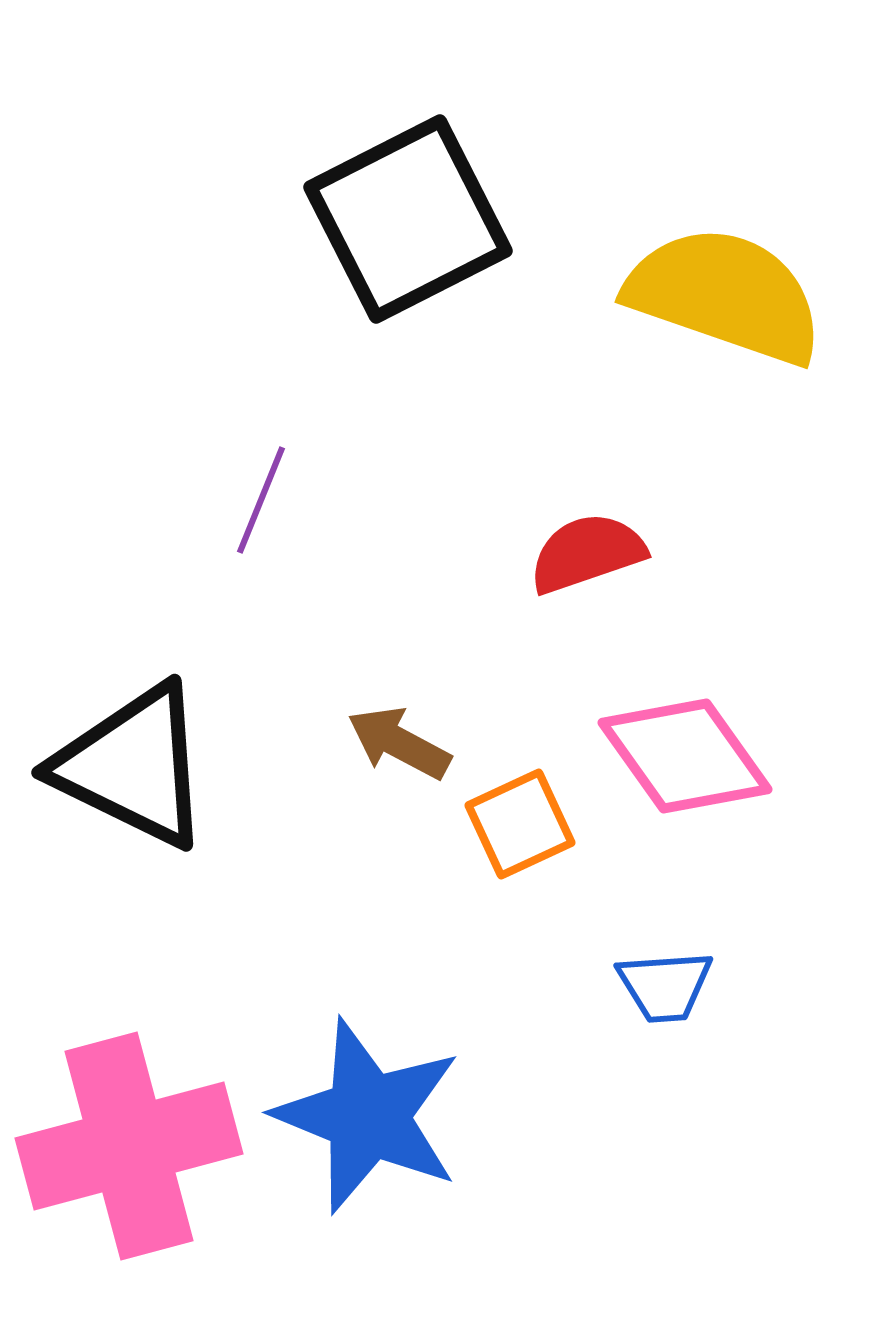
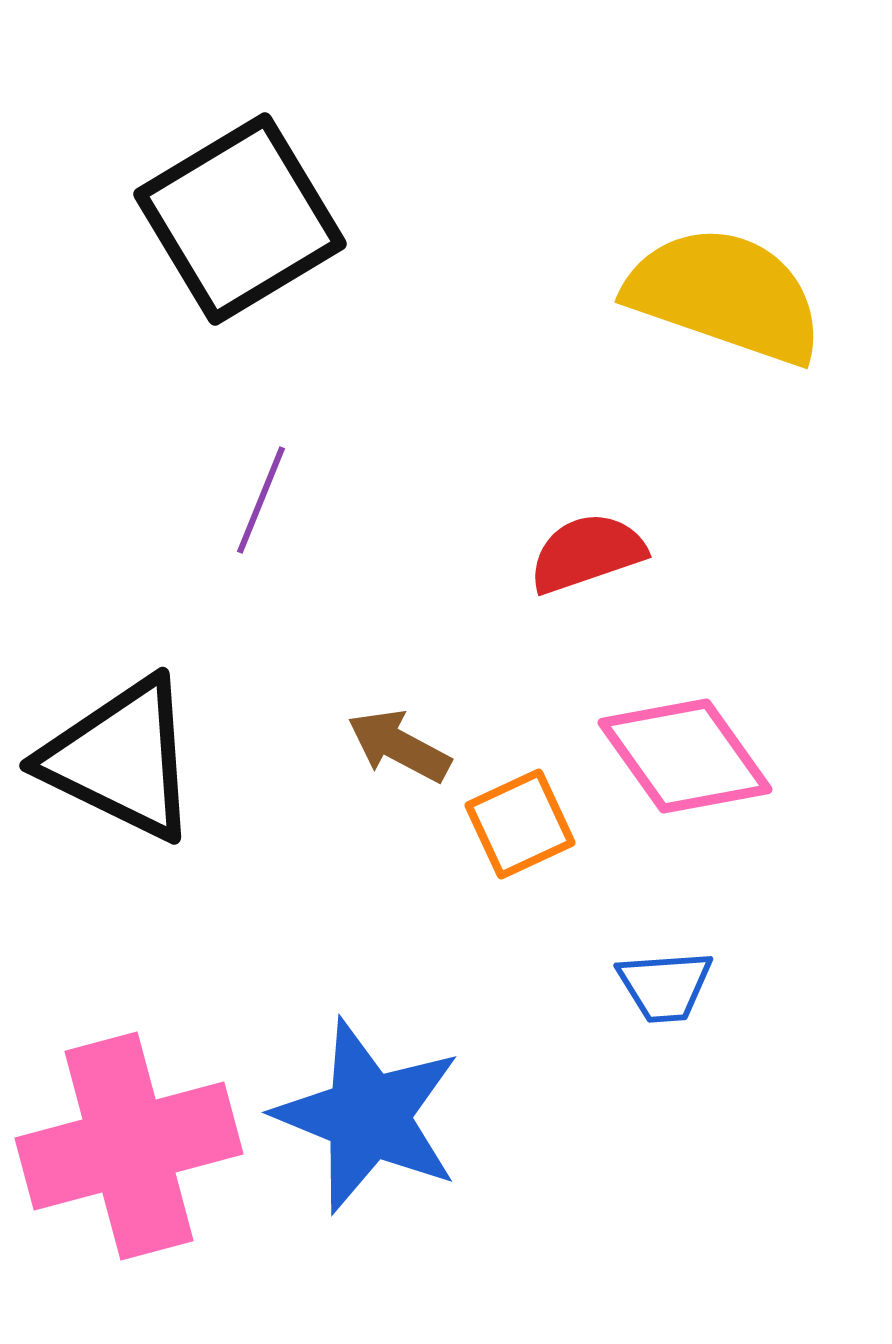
black square: moved 168 px left; rotated 4 degrees counterclockwise
brown arrow: moved 3 px down
black triangle: moved 12 px left, 7 px up
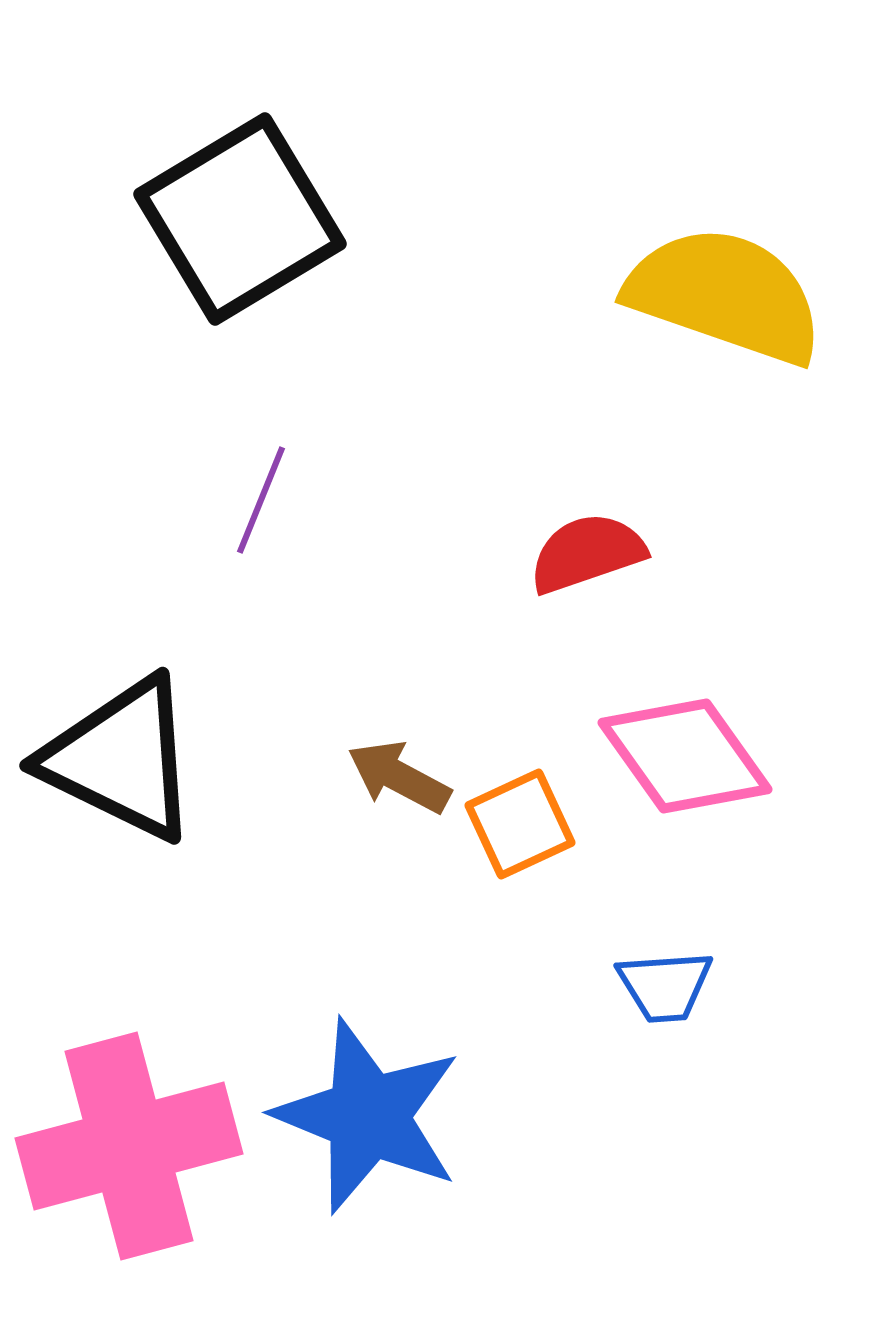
brown arrow: moved 31 px down
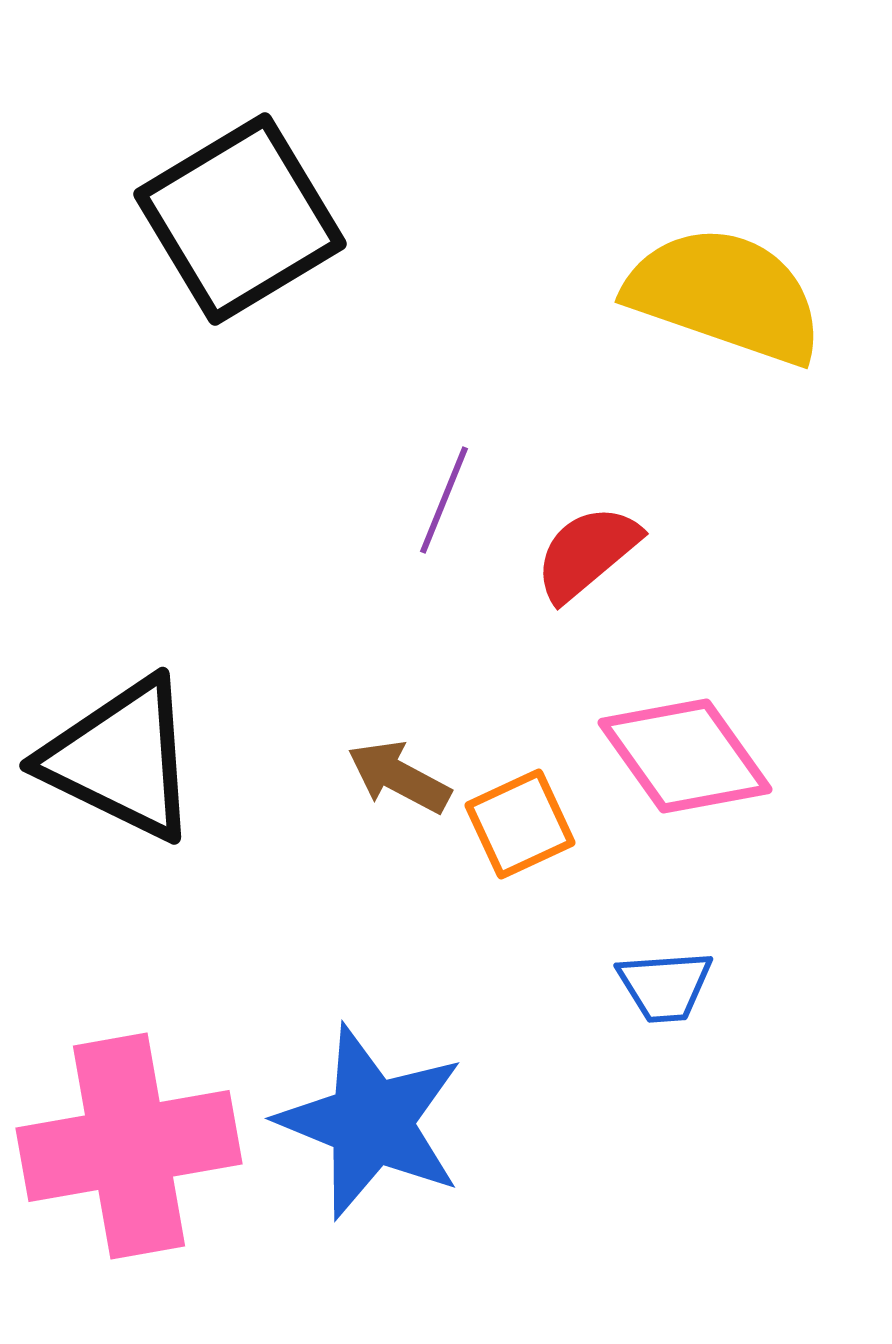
purple line: moved 183 px right
red semicircle: rotated 21 degrees counterclockwise
blue star: moved 3 px right, 6 px down
pink cross: rotated 5 degrees clockwise
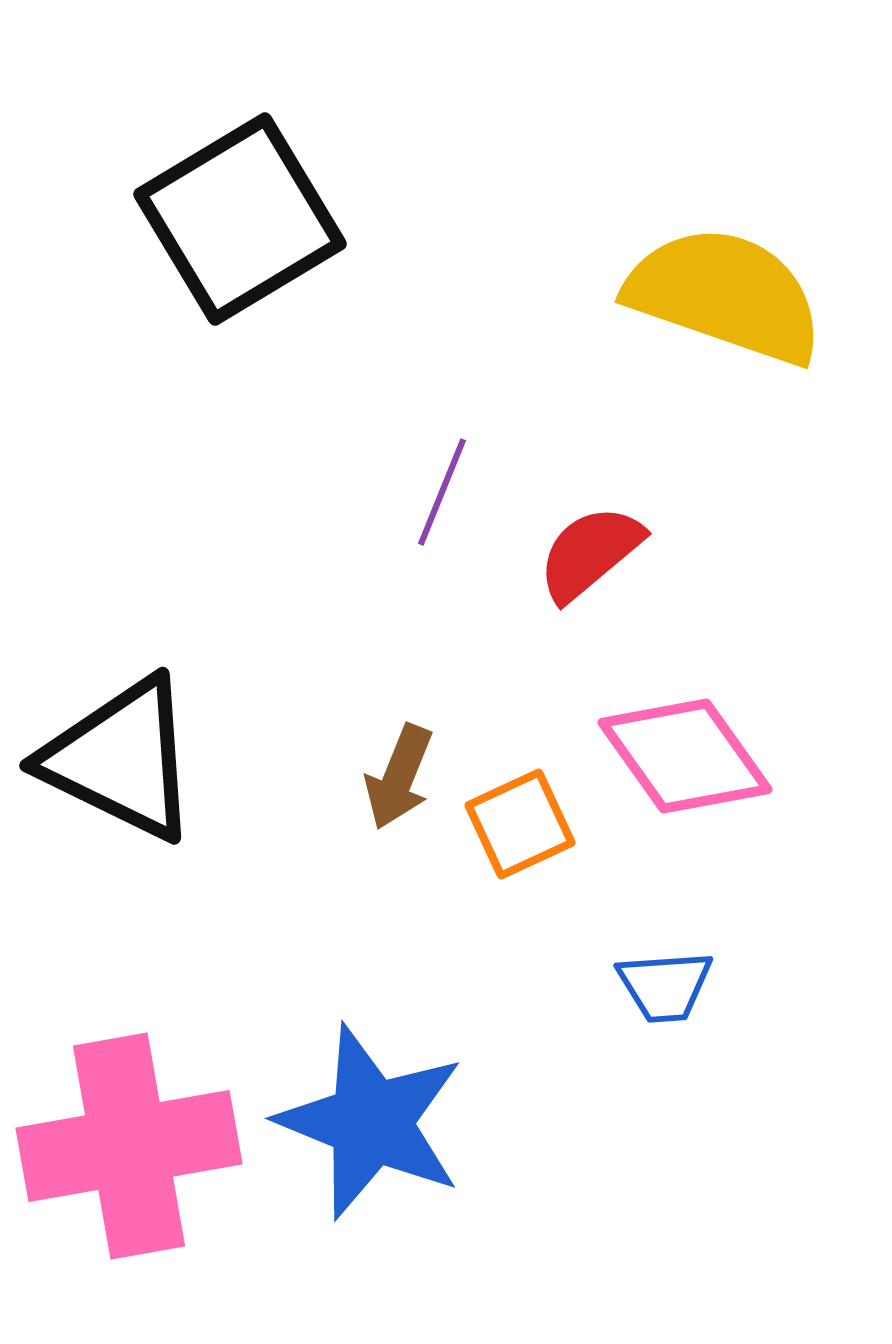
purple line: moved 2 px left, 8 px up
red semicircle: moved 3 px right
brown arrow: rotated 96 degrees counterclockwise
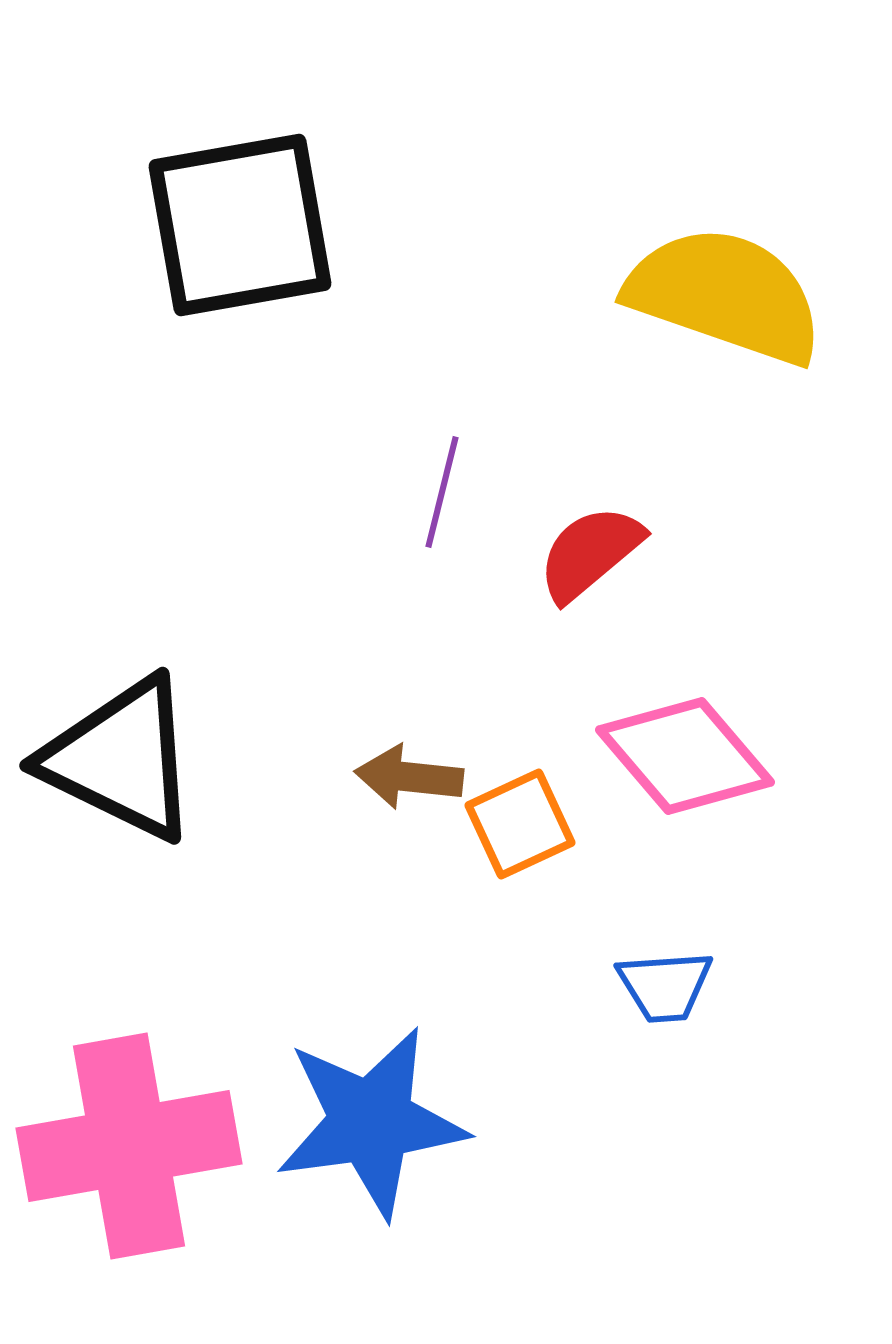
black square: moved 6 px down; rotated 21 degrees clockwise
purple line: rotated 8 degrees counterclockwise
pink diamond: rotated 5 degrees counterclockwise
brown arrow: moved 10 px right; rotated 74 degrees clockwise
blue star: rotated 30 degrees counterclockwise
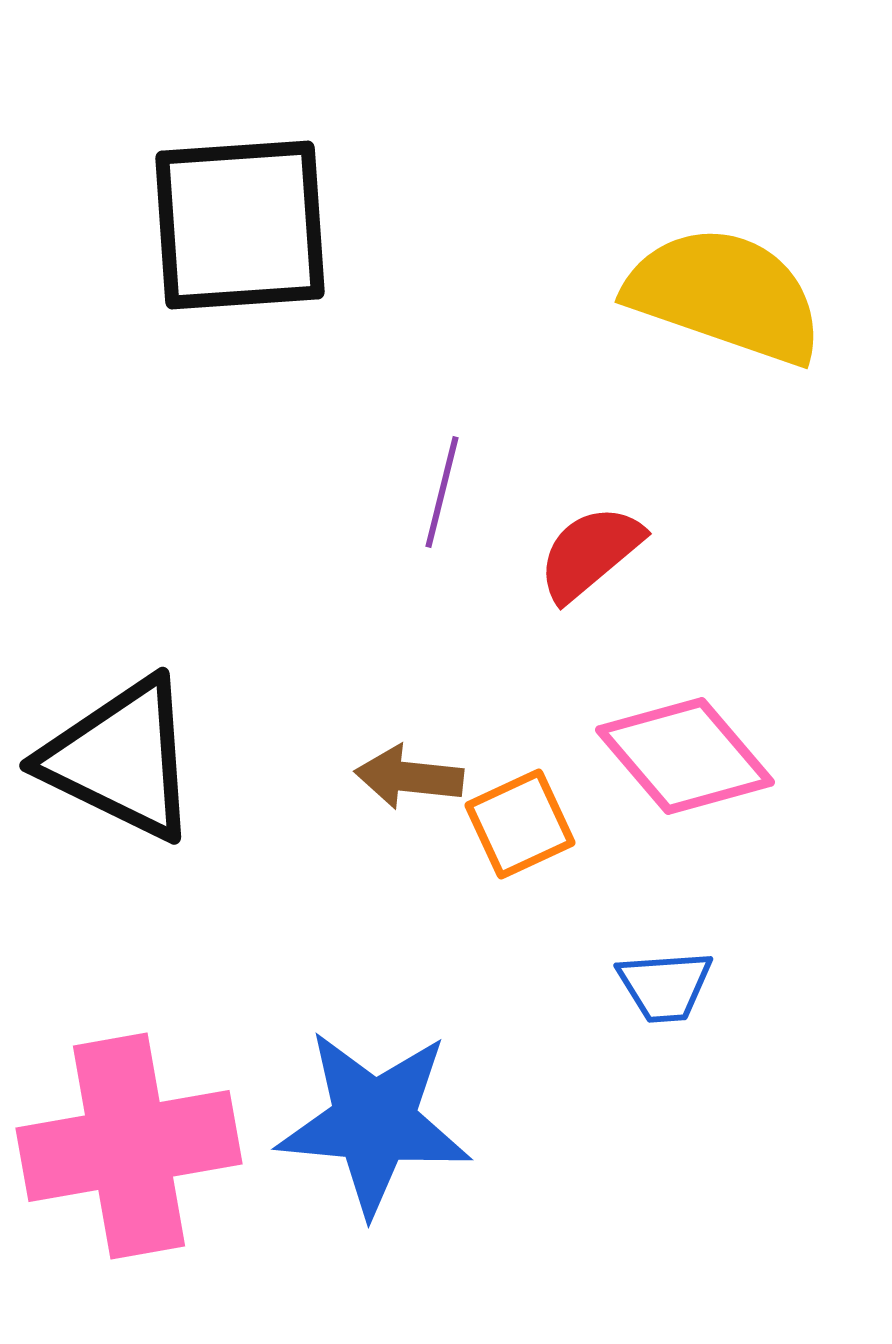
black square: rotated 6 degrees clockwise
blue star: moved 3 px right; rotated 13 degrees clockwise
